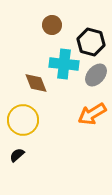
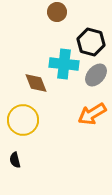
brown circle: moved 5 px right, 13 px up
black semicircle: moved 2 px left, 5 px down; rotated 63 degrees counterclockwise
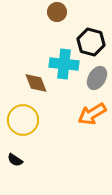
gray ellipse: moved 1 px right, 3 px down; rotated 10 degrees counterclockwise
black semicircle: rotated 42 degrees counterclockwise
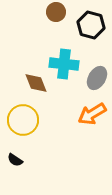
brown circle: moved 1 px left
black hexagon: moved 17 px up
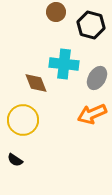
orange arrow: rotated 8 degrees clockwise
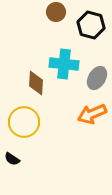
brown diamond: rotated 25 degrees clockwise
yellow circle: moved 1 px right, 2 px down
black semicircle: moved 3 px left, 1 px up
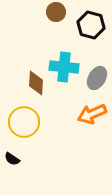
cyan cross: moved 3 px down
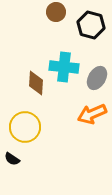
yellow circle: moved 1 px right, 5 px down
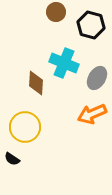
cyan cross: moved 4 px up; rotated 16 degrees clockwise
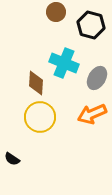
yellow circle: moved 15 px right, 10 px up
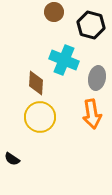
brown circle: moved 2 px left
cyan cross: moved 3 px up
gray ellipse: rotated 20 degrees counterclockwise
orange arrow: rotated 76 degrees counterclockwise
